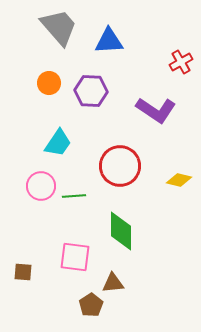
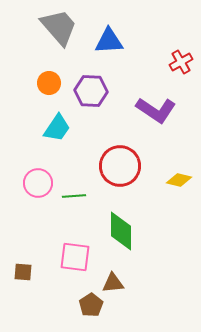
cyan trapezoid: moved 1 px left, 15 px up
pink circle: moved 3 px left, 3 px up
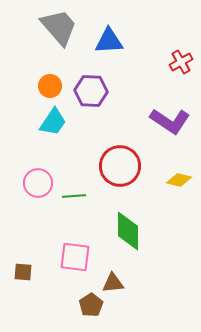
orange circle: moved 1 px right, 3 px down
purple L-shape: moved 14 px right, 11 px down
cyan trapezoid: moved 4 px left, 6 px up
green diamond: moved 7 px right
